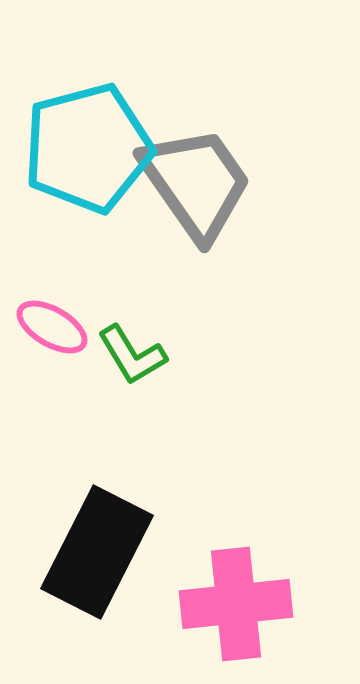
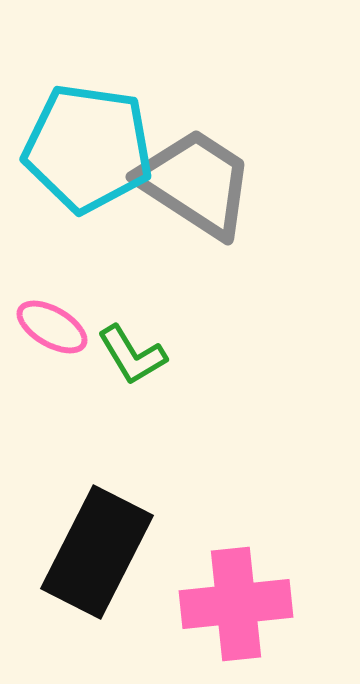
cyan pentagon: rotated 23 degrees clockwise
gray trapezoid: rotated 22 degrees counterclockwise
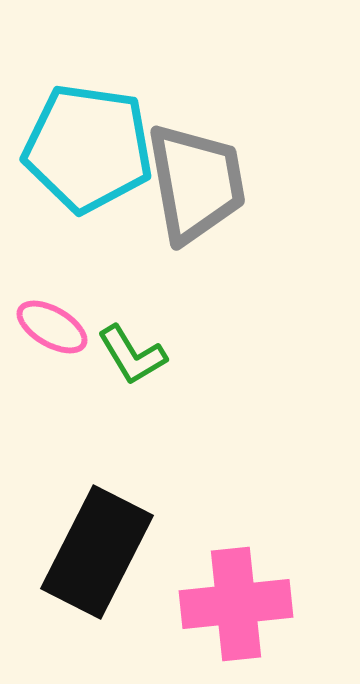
gray trapezoid: rotated 47 degrees clockwise
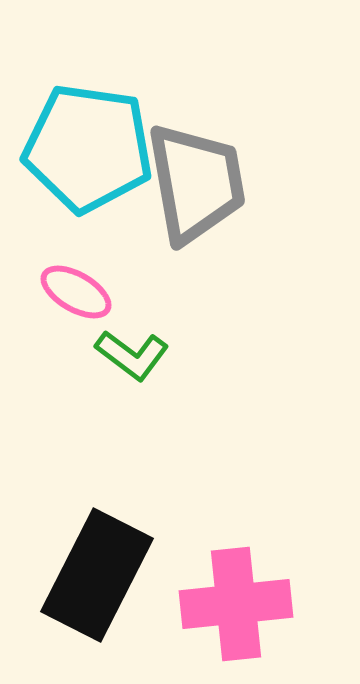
pink ellipse: moved 24 px right, 35 px up
green L-shape: rotated 22 degrees counterclockwise
black rectangle: moved 23 px down
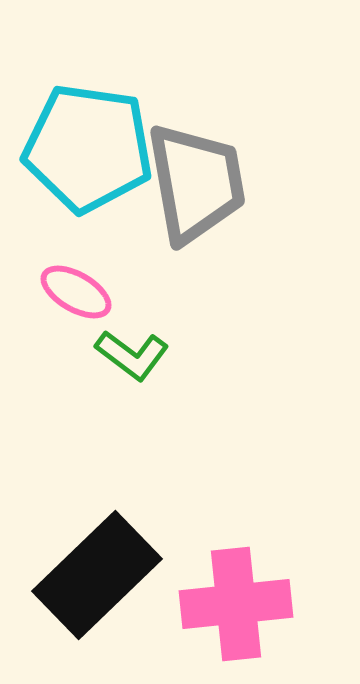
black rectangle: rotated 19 degrees clockwise
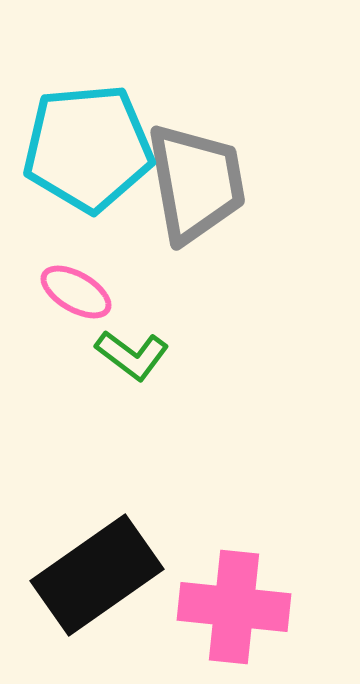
cyan pentagon: rotated 13 degrees counterclockwise
black rectangle: rotated 9 degrees clockwise
pink cross: moved 2 px left, 3 px down; rotated 12 degrees clockwise
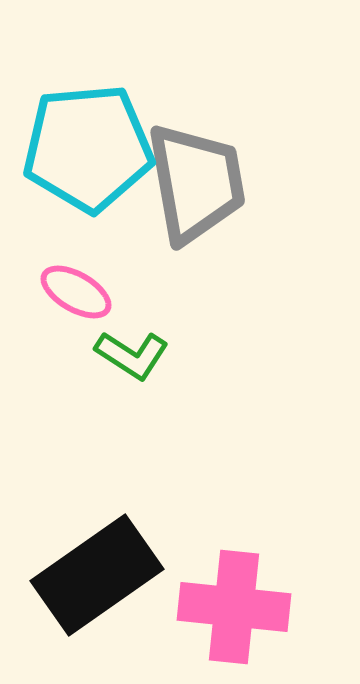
green L-shape: rotated 4 degrees counterclockwise
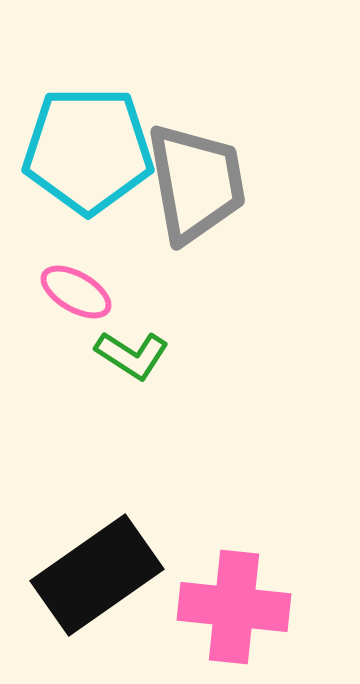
cyan pentagon: moved 2 px down; rotated 5 degrees clockwise
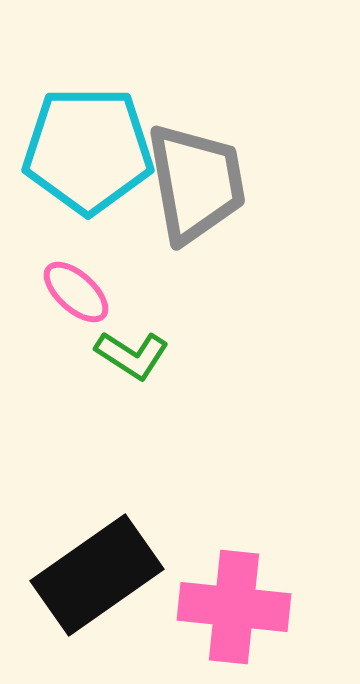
pink ellipse: rotated 12 degrees clockwise
